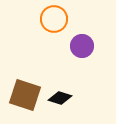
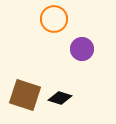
purple circle: moved 3 px down
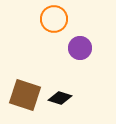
purple circle: moved 2 px left, 1 px up
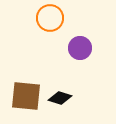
orange circle: moved 4 px left, 1 px up
brown square: moved 1 px right, 1 px down; rotated 12 degrees counterclockwise
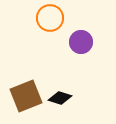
purple circle: moved 1 px right, 6 px up
brown square: rotated 28 degrees counterclockwise
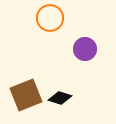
purple circle: moved 4 px right, 7 px down
brown square: moved 1 px up
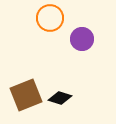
purple circle: moved 3 px left, 10 px up
